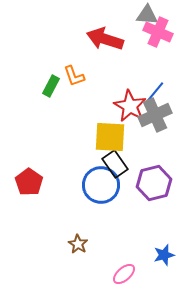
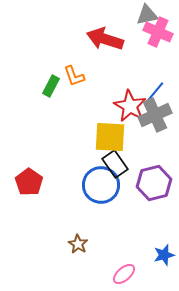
gray triangle: rotated 15 degrees counterclockwise
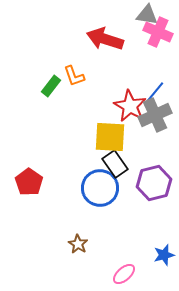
gray triangle: rotated 20 degrees clockwise
green rectangle: rotated 10 degrees clockwise
blue circle: moved 1 px left, 3 px down
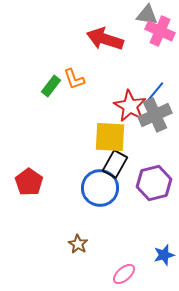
pink cross: moved 2 px right, 1 px up
orange L-shape: moved 3 px down
black rectangle: rotated 64 degrees clockwise
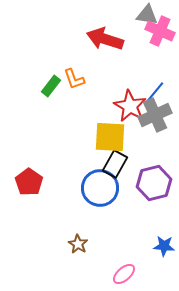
blue star: moved 9 px up; rotated 20 degrees clockwise
